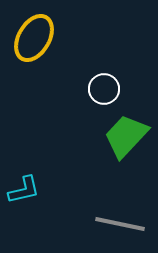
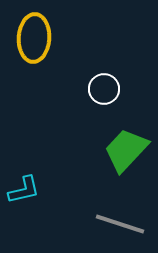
yellow ellipse: rotated 27 degrees counterclockwise
green trapezoid: moved 14 px down
gray line: rotated 6 degrees clockwise
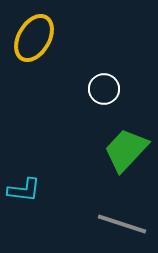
yellow ellipse: rotated 27 degrees clockwise
cyan L-shape: rotated 20 degrees clockwise
gray line: moved 2 px right
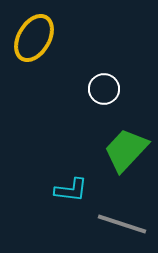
cyan L-shape: moved 47 px right
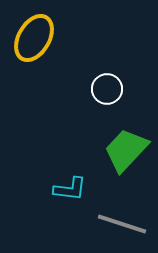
white circle: moved 3 px right
cyan L-shape: moved 1 px left, 1 px up
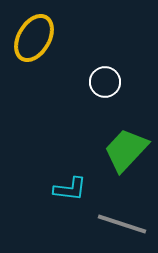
white circle: moved 2 px left, 7 px up
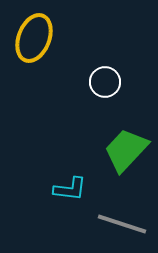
yellow ellipse: rotated 9 degrees counterclockwise
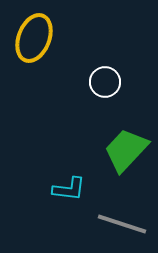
cyan L-shape: moved 1 px left
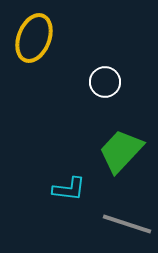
green trapezoid: moved 5 px left, 1 px down
gray line: moved 5 px right
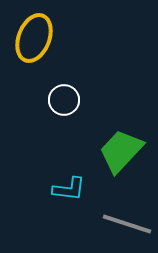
white circle: moved 41 px left, 18 px down
